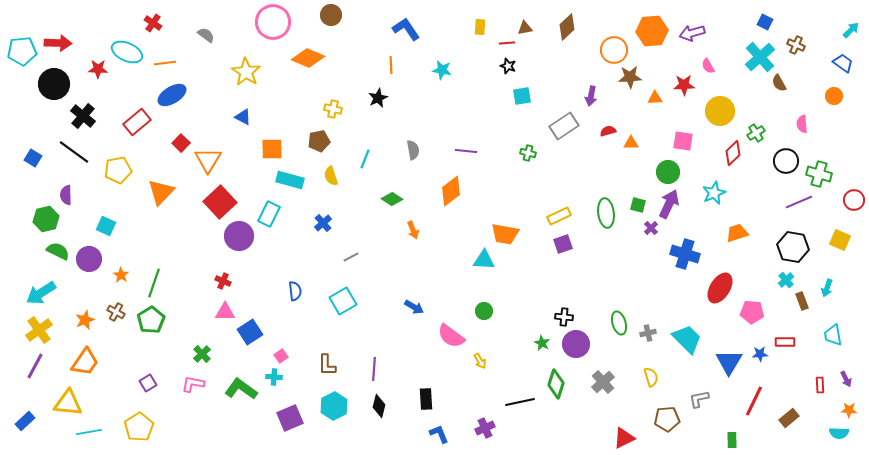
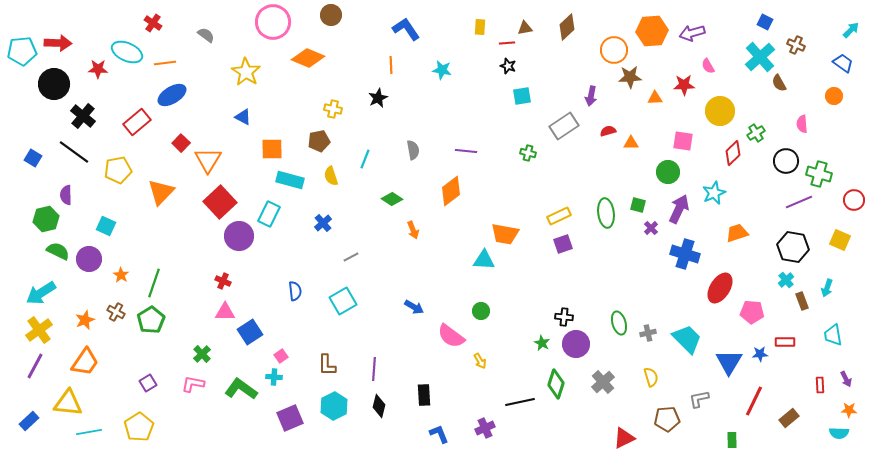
purple arrow at (669, 204): moved 10 px right, 5 px down
green circle at (484, 311): moved 3 px left
black rectangle at (426, 399): moved 2 px left, 4 px up
blue rectangle at (25, 421): moved 4 px right
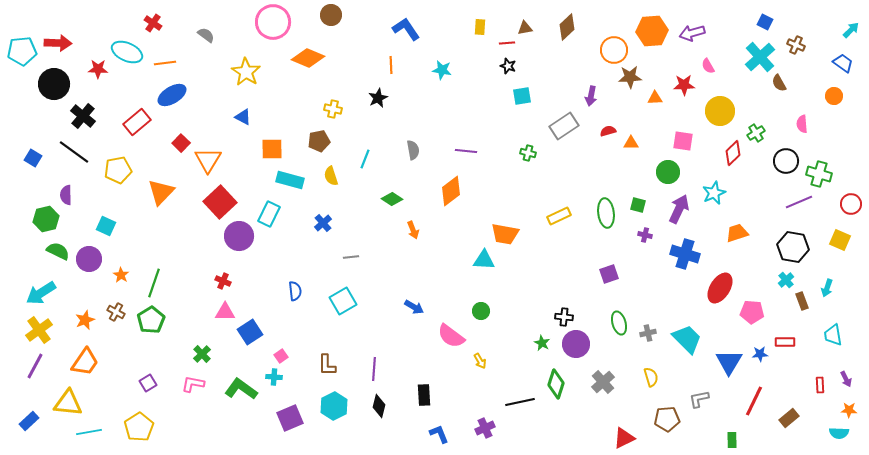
red circle at (854, 200): moved 3 px left, 4 px down
purple cross at (651, 228): moved 6 px left, 7 px down; rotated 32 degrees counterclockwise
purple square at (563, 244): moved 46 px right, 30 px down
gray line at (351, 257): rotated 21 degrees clockwise
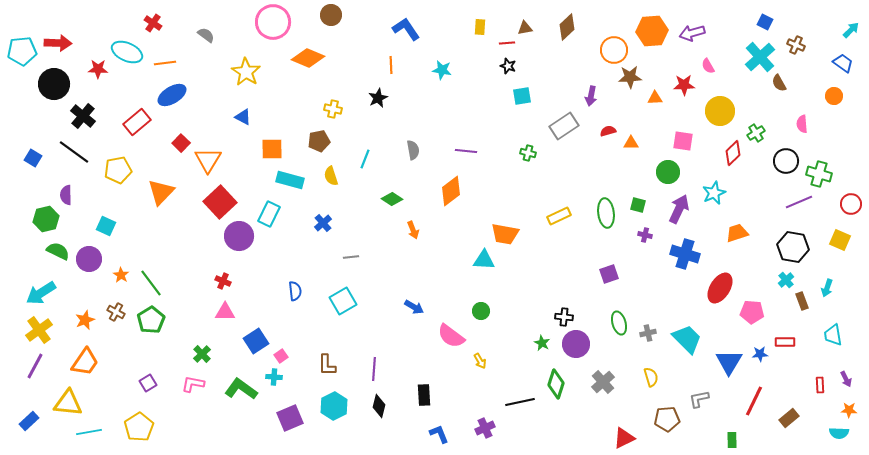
green line at (154, 283): moved 3 px left; rotated 56 degrees counterclockwise
blue square at (250, 332): moved 6 px right, 9 px down
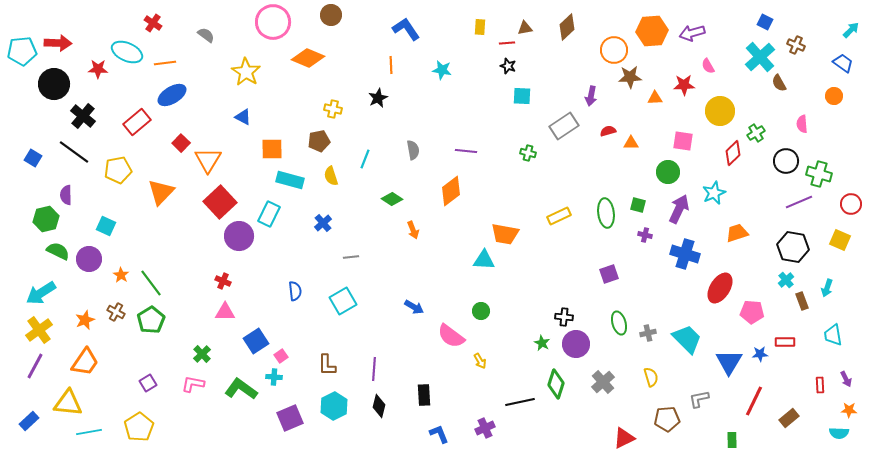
cyan square at (522, 96): rotated 12 degrees clockwise
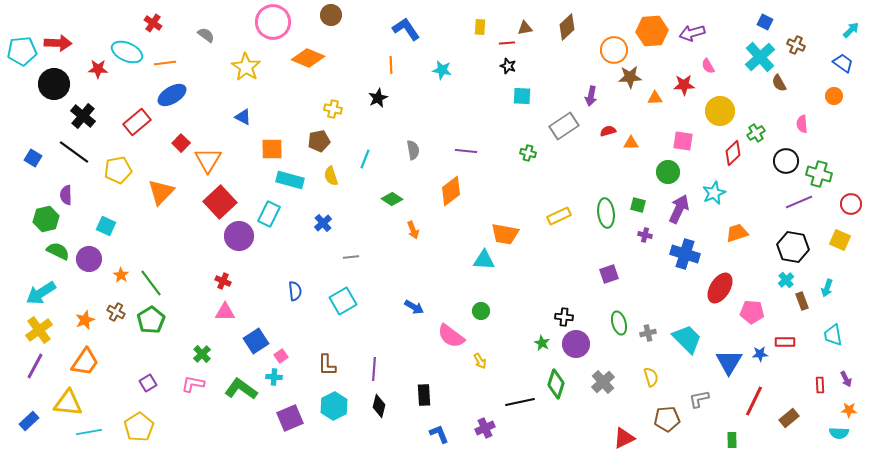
yellow star at (246, 72): moved 5 px up
